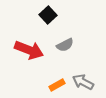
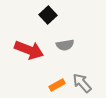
gray semicircle: rotated 18 degrees clockwise
gray arrow: moved 1 px left, 1 px down; rotated 20 degrees clockwise
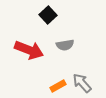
orange rectangle: moved 1 px right, 1 px down
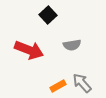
gray semicircle: moved 7 px right
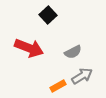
gray semicircle: moved 1 px right, 7 px down; rotated 18 degrees counterclockwise
red arrow: moved 2 px up
gray arrow: moved 7 px up; rotated 100 degrees clockwise
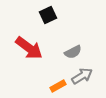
black square: rotated 18 degrees clockwise
red arrow: rotated 16 degrees clockwise
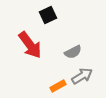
red arrow: moved 1 px right, 3 px up; rotated 16 degrees clockwise
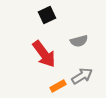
black square: moved 1 px left
red arrow: moved 14 px right, 9 px down
gray semicircle: moved 6 px right, 11 px up; rotated 12 degrees clockwise
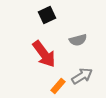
gray semicircle: moved 1 px left, 1 px up
orange rectangle: rotated 21 degrees counterclockwise
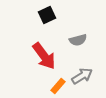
red arrow: moved 2 px down
